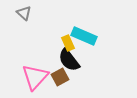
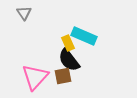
gray triangle: rotated 14 degrees clockwise
brown square: moved 3 px right, 1 px up; rotated 18 degrees clockwise
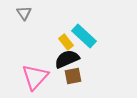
cyan rectangle: rotated 20 degrees clockwise
yellow rectangle: moved 2 px left, 1 px up; rotated 14 degrees counterclockwise
black semicircle: moved 2 px left, 1 px up; rotated 105 degrees clockwise
brown square: moved 10 px right
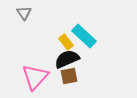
brown square: moved 4 px left
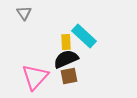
yellow rectangle: rotated 35 degrees clockwise
black semicircle: moved 1 px left
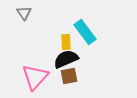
cyan rectangle: moved 1 px right, 4 px up; rotated 10 degrees clockwise
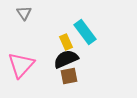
yellow rectangle: rotated 21 degrees counterclockwise
pink triangle: moved 14 px left, 12 px up
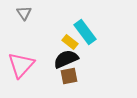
yellow rectangle: moved 4 px right; rotated 28 degrees counterclockwise
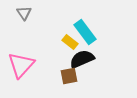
black semicircle: moved 16 px right
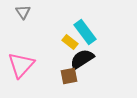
gray triangle: moved 1 px left, 1 px up
black semicircle: rotated 10 degrees counterclockwise
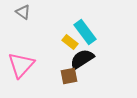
gray triangle: rotated 21 degrees counterclockwise
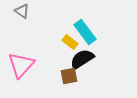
gray triangle: moved 1 px left, 1 px up
